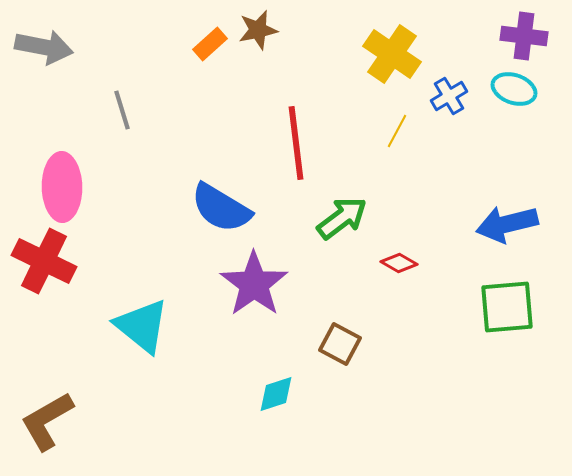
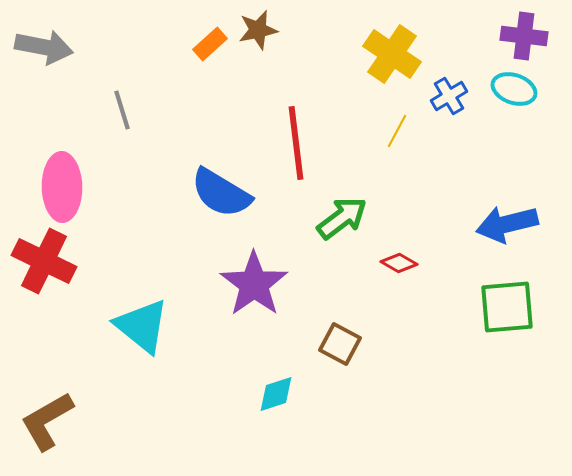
blue semicircle: moved 15 px up
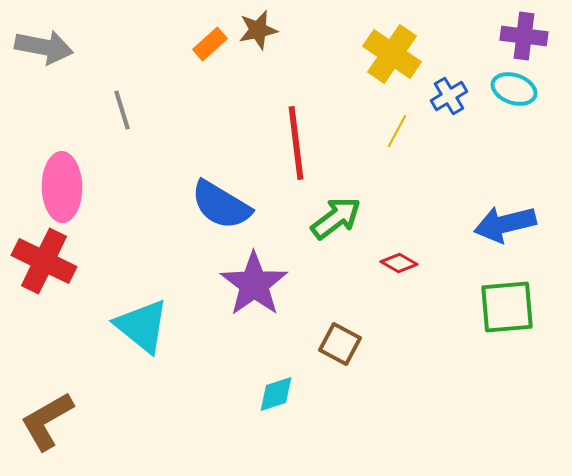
blue semicircle: moved 12 px down
green arrow: moved 6 px left
blue arrow: moved 2 px left
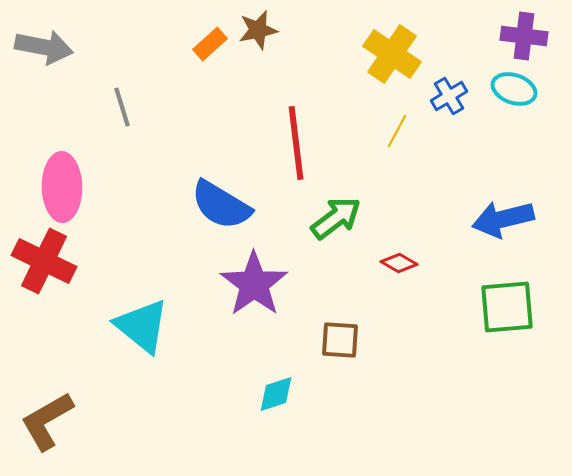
gray line: moved 3 px up
blue arrow: moved 2 px left, 5 px up
brown square: moved 4 px up; rotated 24 degrees counterclockwise
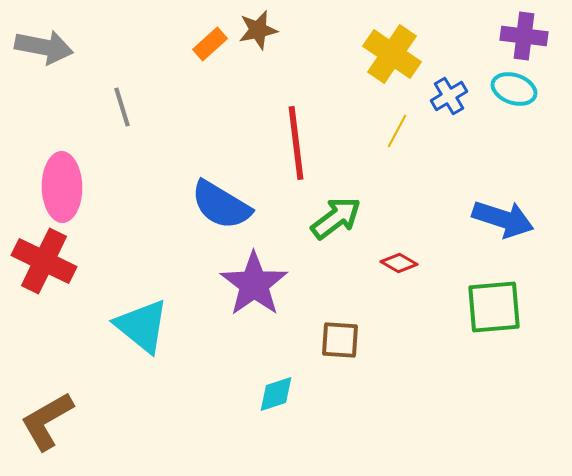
blue arrow: rotated 148 degrees counterclockwise
green square: moved 13 px left
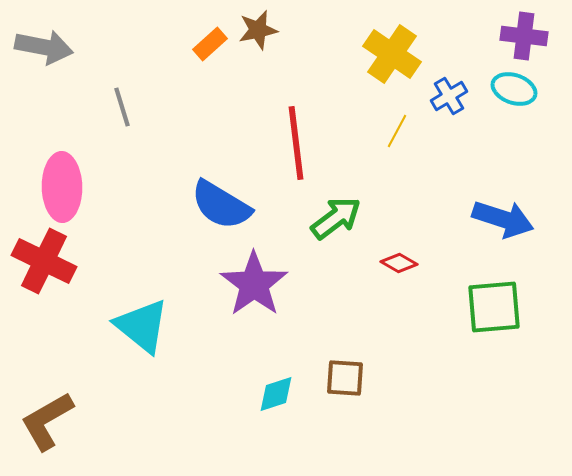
brown square: moved 5 px right, 38 px down
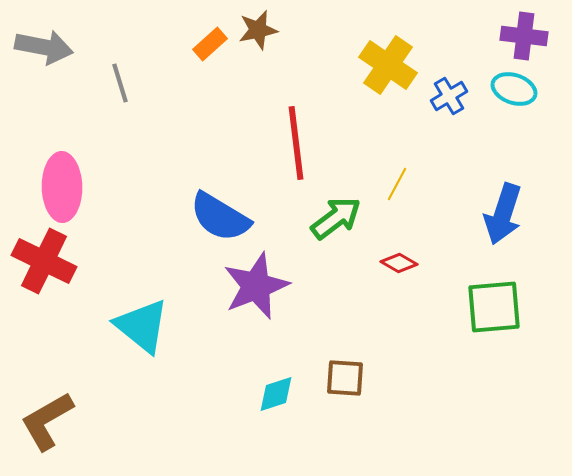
yellow cross: moved 4 px left, 11 px down
gray line: moved 2 px left, 24 px up
yellow line: moved 53 px down
blue semicircle: moved 1 px left, 12 px down
blue arrow: moved 5 px up; rotated 90 degrees clockwise
purple star: moved 2 px right, 2 px down; rotated 14 degrees clockwise
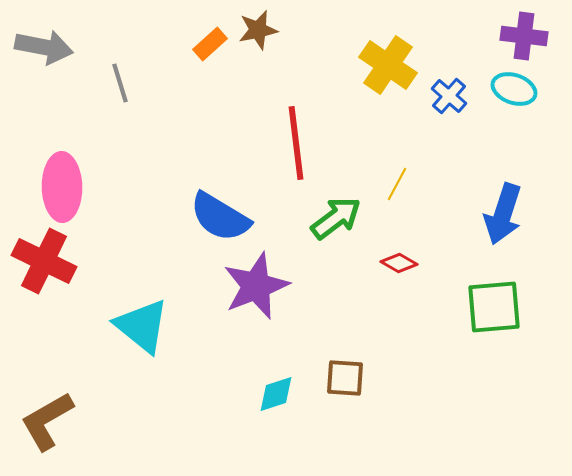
blue cross: rotated 18 degrees counterclockwise
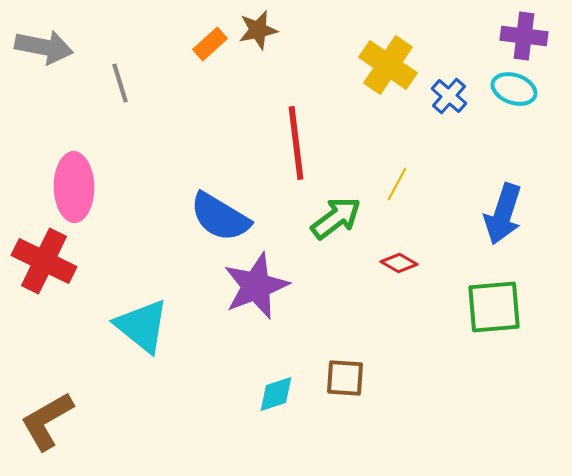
pink ellipse: moved 12 px right
